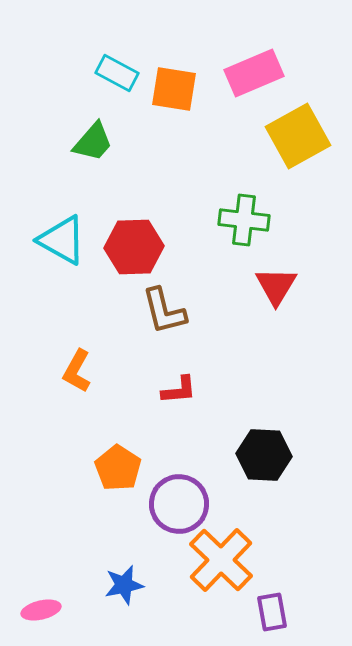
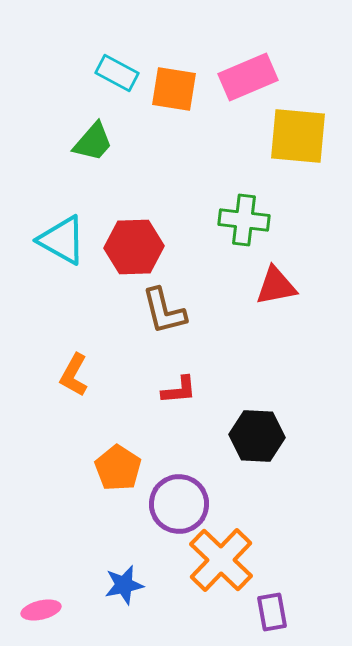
pink rectangle: moved 6 px left, 4 px down
yellow square: rotated 34 degrees clockwise
red triangle: rotated 48 degrees clockwise
orange L-shape: moved 3 px left, 4 px down
black hexagon: moved 7 px left, 19 px up
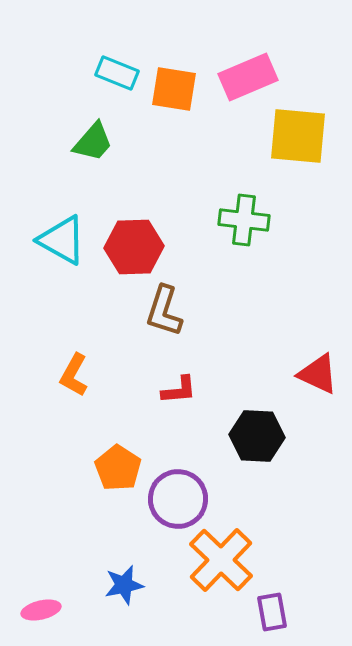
cyan rectangle: rotated 6 degrees counterclockwise
red triangle: moved 42 px right, 88 px down; rotated 36 degrees clockwise
brown L-shape: rotated 32 degrees clockwise
purple circle: moved 1 px left, 5 px up
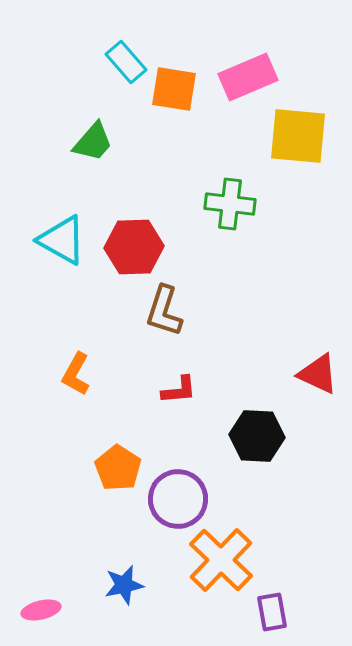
cyan rectangle: moved 9 px right, 11 px up; rotated 27 degrees clockwise
green cross: moved 14 px left, 16 px up
orange L-shape: moved 2 px right, 1 px up
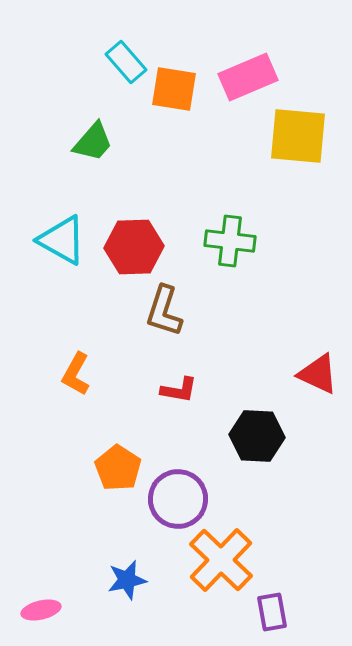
green cross: moved 37 px down
red L-shape: rotated 15 degrees clockwise
blue star: moved 3 px right, 5 px up
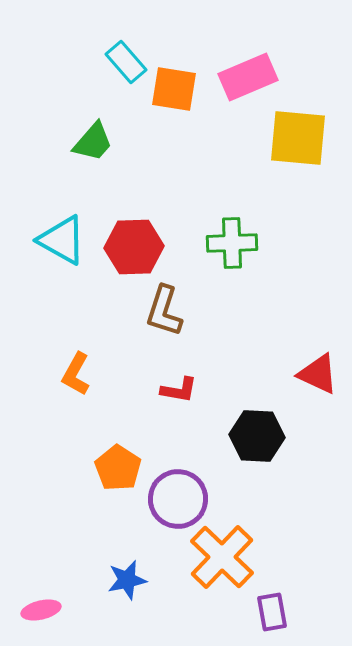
yellow square: moved 2 px down
green cross: moved 2 px right, 2 px down; rotated 9 degrees counterclockwise
orange cross: moved 1 px right, 3 px up
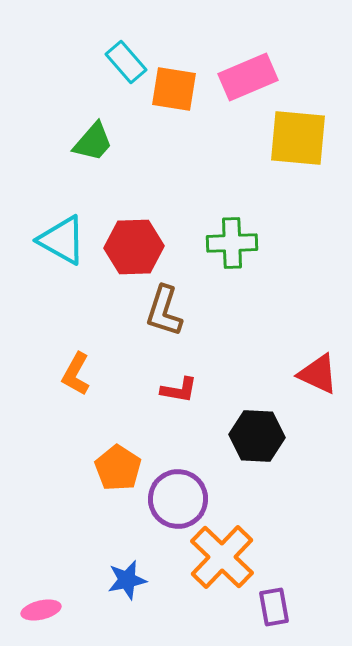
purple rectangle: moved 2 px right, 5 px up
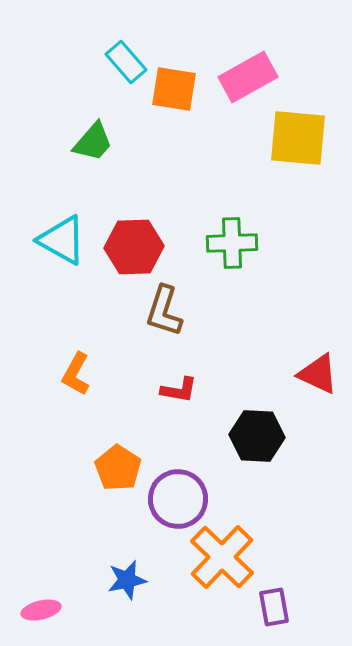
pink rectangle: rotated 6 degrees counterclockwise
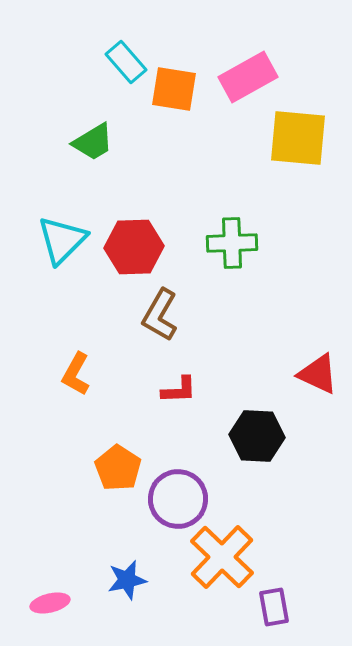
green trapezoid: rotated 18 degrees clockwise
cyan triangle: rotated 46 degrees clockwise
brown L-shape: moved 4 px left, 4 px down; rotated 12 degrees clockwise
red L-shape: rotated 12 degrees counterclockwise
pink ellipse: moved 9 px right, 7 px up
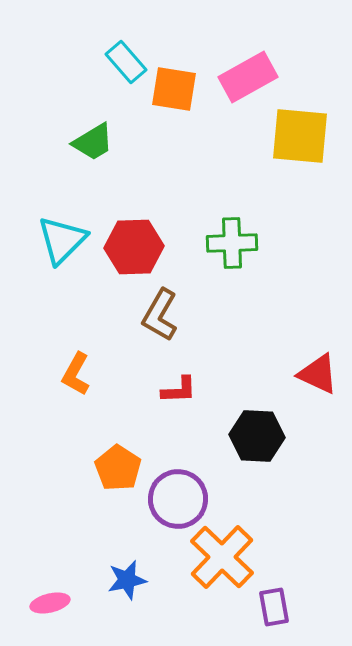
yellow square: moved 2 px right, 2 px up
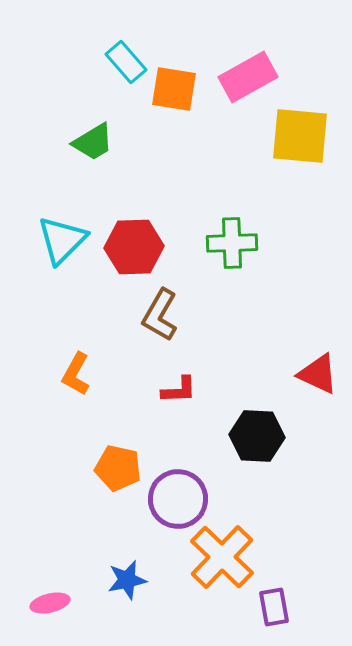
orange pentagon: rotated 21 degrees counterclockwise
